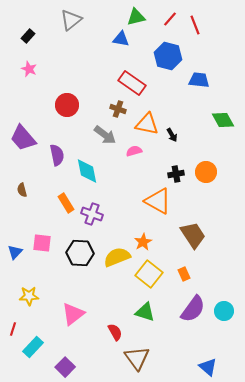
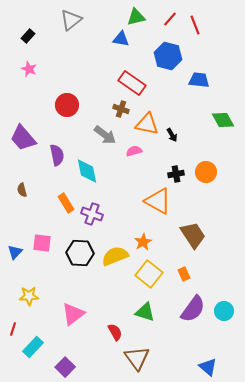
brown cross at (118, 109): moved 3 px right
yellow semicircle at (117, 257): moved 2 px left, 1 px up
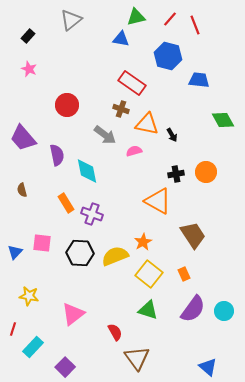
yellow star at (29, 296): rotated 12 degrees clockwise
green triangle at (145, 312): moved 3 px right, 2 px up
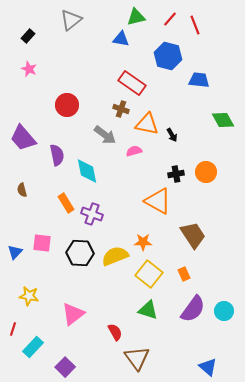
orange star at (143, 242): rotated 30 degrees clockwise
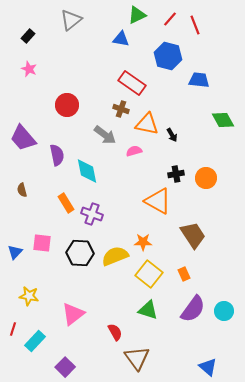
green triangle at (136, 17): moved 1 px right, 2 px up; rotated 12 degrees counterclockwise
orange circle at (206, 172): moved 6 px down
cyan rectangle at (33, 347): moved 2 px right, 6 px up
